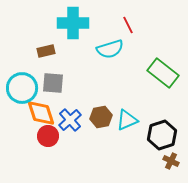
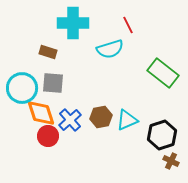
brown rectangle: moved 2 px right, 1 px down; rotated 30 degrees clockwise
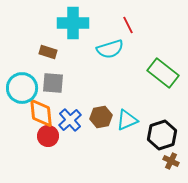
orange diamond: rotated 12 degrees clockwise
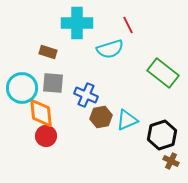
cyan cross: moved 4 px right
blue cross: moved 16 px right, 25 px up; rotated 25 degrees counterclockwise
red circle: moved 2 px left
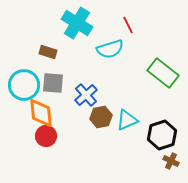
cyan cross: rotated 32 degrees clockwise
cyan circle: moved 2 px right, 3 px up
blue cross: rotated 25 degrees clockwise
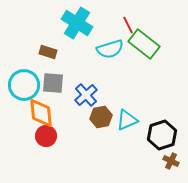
green rectangle: moved 19 px left, 29 px up
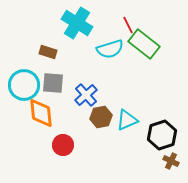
red circle: moved 17 px right, 9 px down
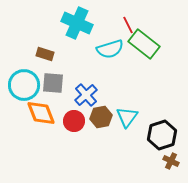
cyan cross: rotated 8 degrees counterclockwise
brown rectangle: moved 3 px left, 2 px down
orange diamond: rotated 16 degrees counterclockwise
cyan triangle: moved 3 px up; rotated 30 degrees counterclockwise
red circle: moved 11 px right, 24 px up
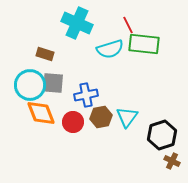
green rectangle: rotated 32 degrees counterclockwise
cyan circle: moved 6 px right
blue cross: rotated 30 degrees clockwise
red circle: moved 1 px left, 1 px down
brown cross: moved 1 px right
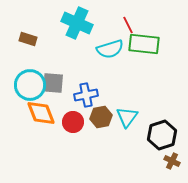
brown rectangle: moved 17 px left, 15 px up
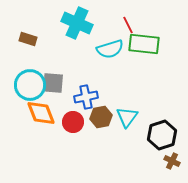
blue cross: moved 2 px down
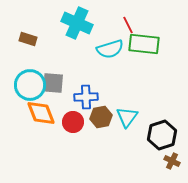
blue cross: rotated 10 degrees clockwise
